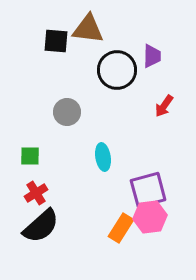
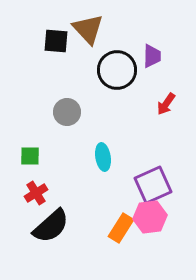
brown triangle: rotated 40 degrees clockwise
red arrow: moved 2 px right, 2 px up
purple square: moved 5 px right, 5 px up; rotated 9 degrees counterclockwise
black semicircle: moved 10 px right
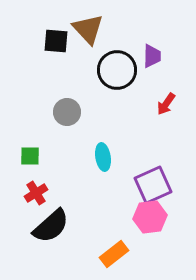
orange rectangle: moved 7 px left, 26 px down; rotated 20 degrees clockwise
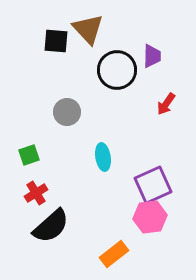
green square: moved 1 px left, 1 px up; rotated 20 degrees counterclockwise
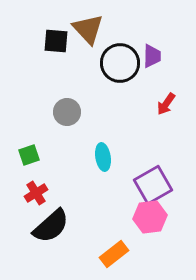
black circle: moved 3 px right, 7 px up
purple square: rotated 6 degrees counterclockwise
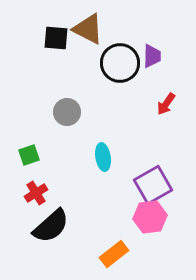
brown triangle: rotated 20 degrees counterclockwise
black square: moved 3 px up
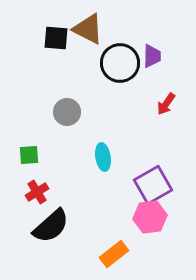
green square: rotated 15 degrees clockwise
red cross: moved 1 px right, 1 px up
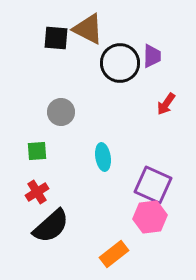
gray circle: moved 6 px left
green square: moved 8 px right, 4 px up
purple square: rotated 36 degrees counterclockwise
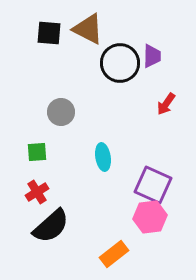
black square: moved 7 px left, 5 px up
green square: moved 1 px down
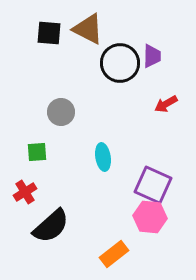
red arrow: rotated 25 degrees clockwise
red cross: moved 12 px left
pink hexagon: rotated 12 degrees clockwise
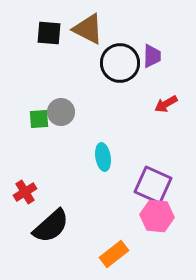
green square: moved 2 px right, 33 px up
pink hexagon: moved 7 px right, 1 px up
